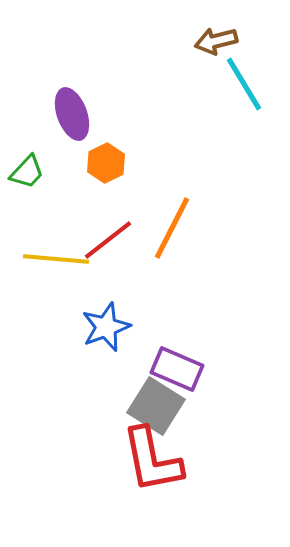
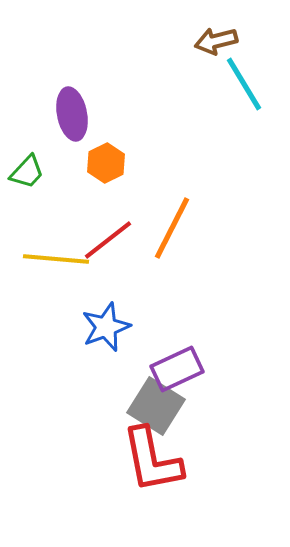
purple ellipse: rotated 9 degrees clockwise
purple rectangle: rotated 48 degrees counterclockwise
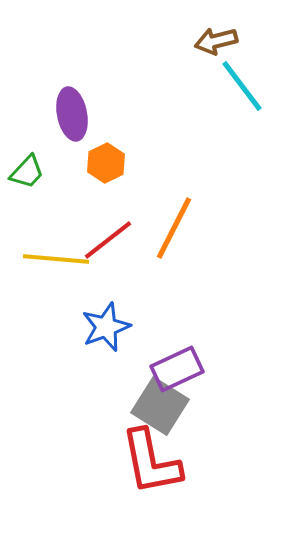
cyan line: moved 2 px left, 2 px down; rotated 6 degrees counterclockwise
orange line: moved 2 px right
gray square: moved 4 px right
red L-shape: moved 1 px left, 2 px down
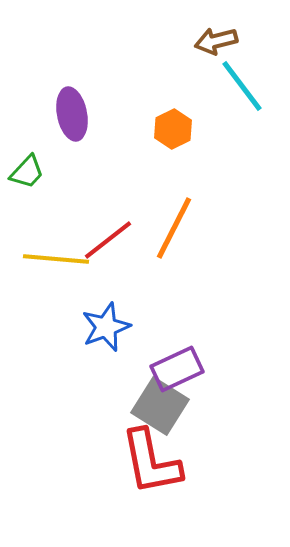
orange hexagon: moved 67 px right, 34 px up
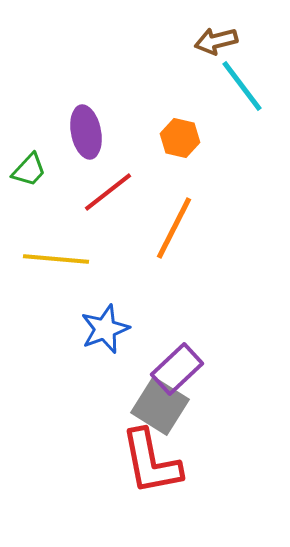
purple ellipse: moved 14 px right, 18 px down
orange hexagon: moved 7 px right, 9 px down; rotated 21 degrees counterclockwise
green trapezoid: moved 2 px right, 2 px up
red line: moved 48 px up
blue star: moved 1 px left, 2 px down
purple rectangle: rotated 18 degrees counterclockwise
